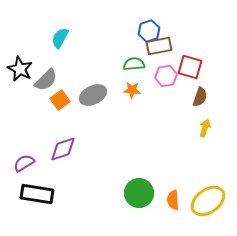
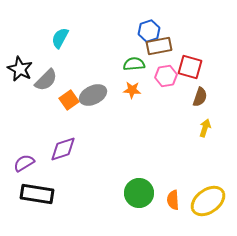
orange square: moved 9 px right
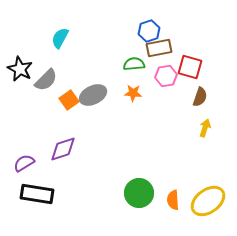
brown rectangle: moved 2 px down
orange star: moved 1 px right, 3 px down
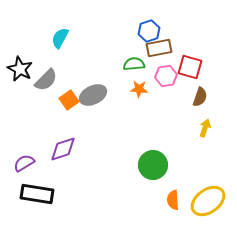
orange star: moved 6 px right, 4 px up
green circle: moved 14 px right, 28 px up
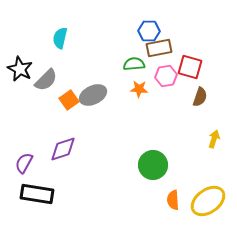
blue hexagon: rotated 20 degrees clockwise
cyan semicircle: rotated 15 degrees counterclockwise
yellow arrow: moved 9 px right, 11 px down
purple semicircle: rotated 30 degrees counterclockwise
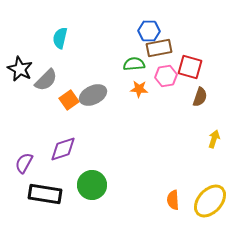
green circle: moved 61 px left, 20 px down
black rectangle: moved 8 px right
yellow ellipse: moved 2 px right; rotated 12 degrees counterclockwise
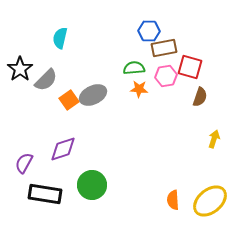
brown rectangle: moved 5 px right
green semicircle: moved 4 px down
black star: rotated 10 degrees clockwise
yellow ellipse: rotated 8 degrees clockwise
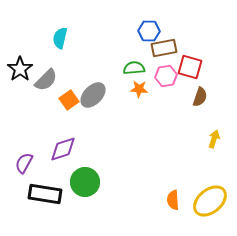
gray ellipse: rotated 20 degrees counterclockwise
green circle: moved 7 px left, 3 px up
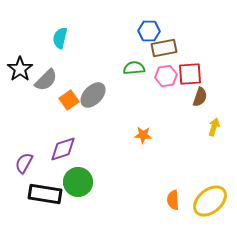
red square: moved 7 px down; rotated 20 degrees counterclockwise
orange star: moved 4 px right, 46 px down
yellow arrow: moved 12 px up
green circle: moved 7 px left
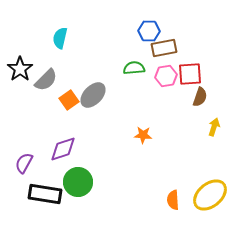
yellow ellipse: moved 6 px up
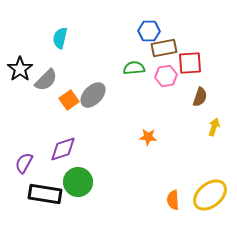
red square: moved 11 px up
orange star: moved 5 px right, 2 px down
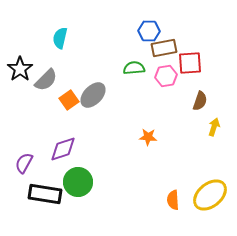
brown semicircle: moved 4 px down
